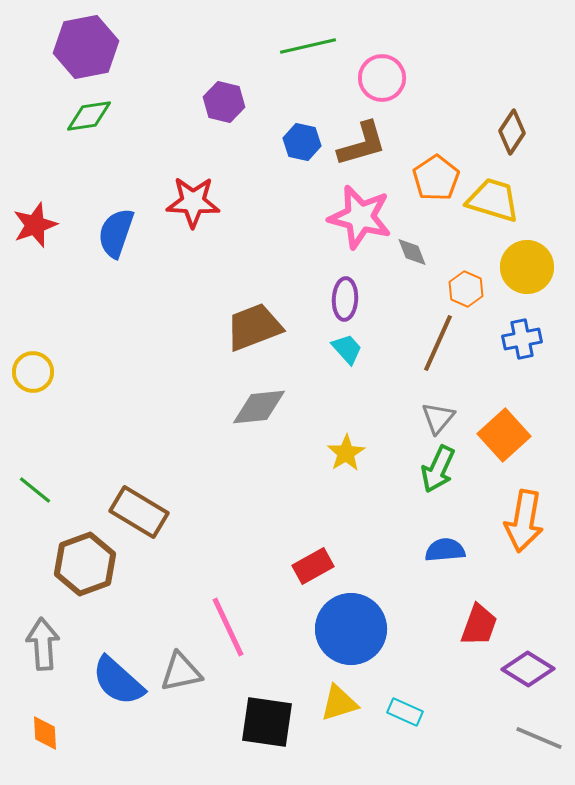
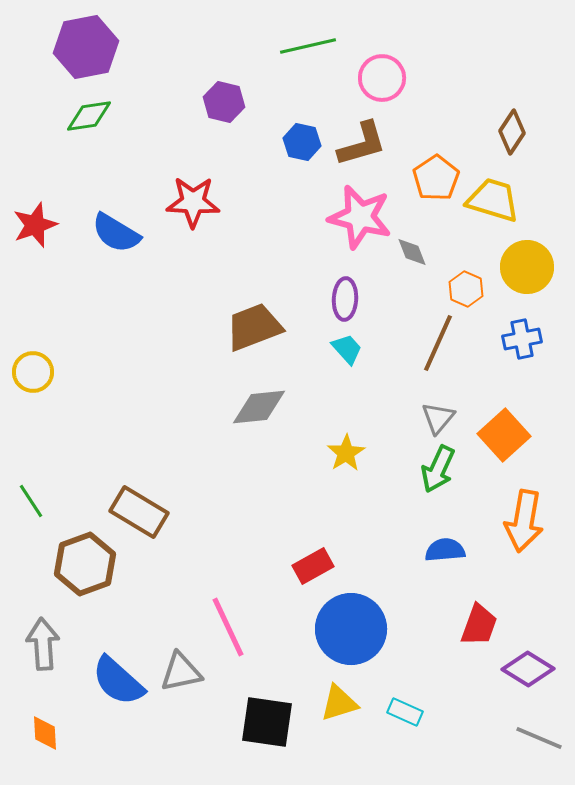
blue semicircle at (116, 233): rotated 78 degrees counterclockwise
green line at (35, 490): moved 4 px left, 11 px down; rotated 18 degrees clockwise
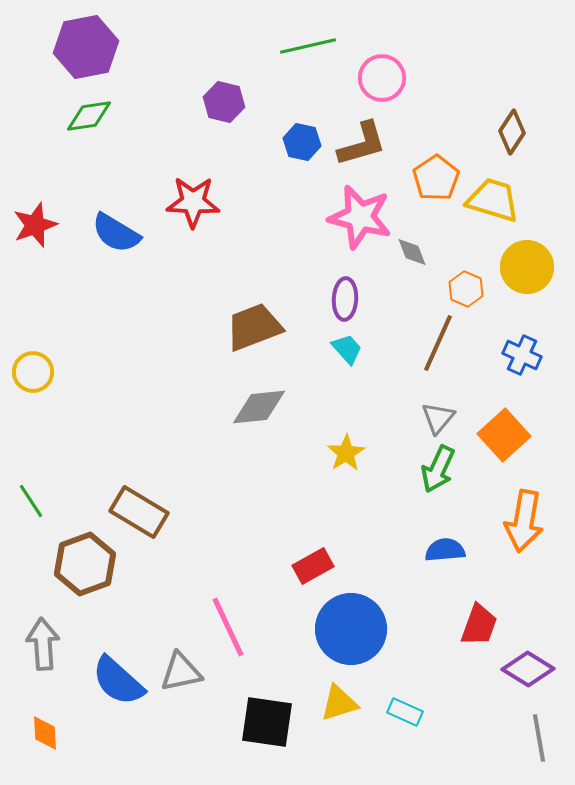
blue cross at (522, 339): moved 16 px down; rotated 36 degrees clockwise
gray line at (539, 738): rotated 57 degrees clockwise
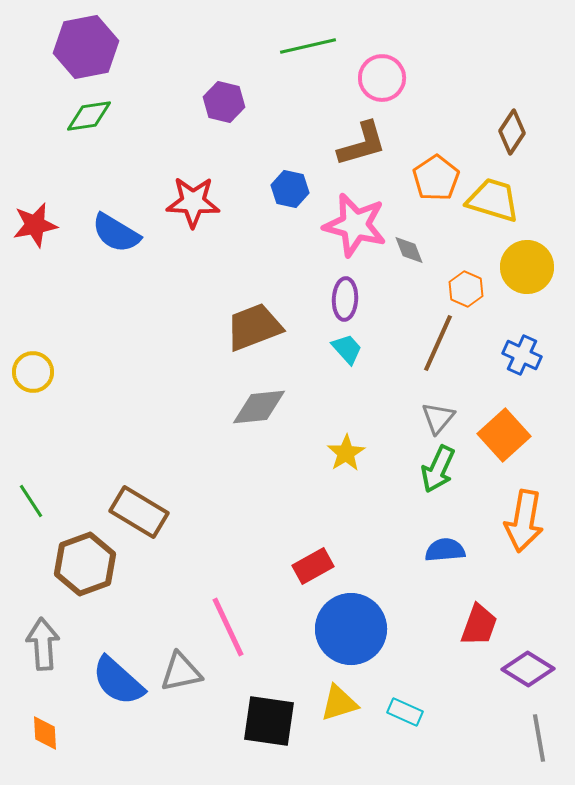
blue hexagon at (302, 142): moved 12 px left, 47 px down
pink star at (360, 217): moved 5 px left, 8 px down
red star at (35, 225): rotated 9 degrees clockwise
gray diamond at (412, 252): moved 3 px left, 2 px up
black square at (267, 722): moved 2 px right, 1 px up
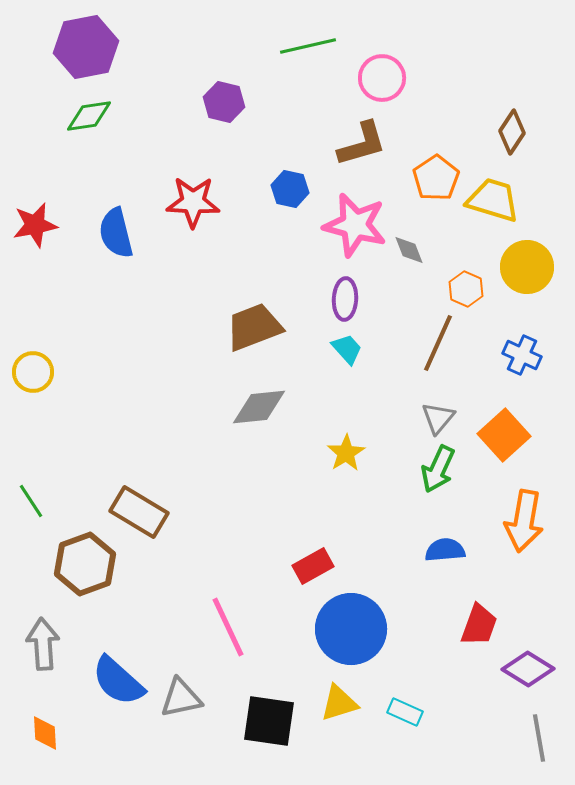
blue semicircle at (116, 233): rotated 45 degrees clockwise
gray triangle at (181, 672): moved 26 px down
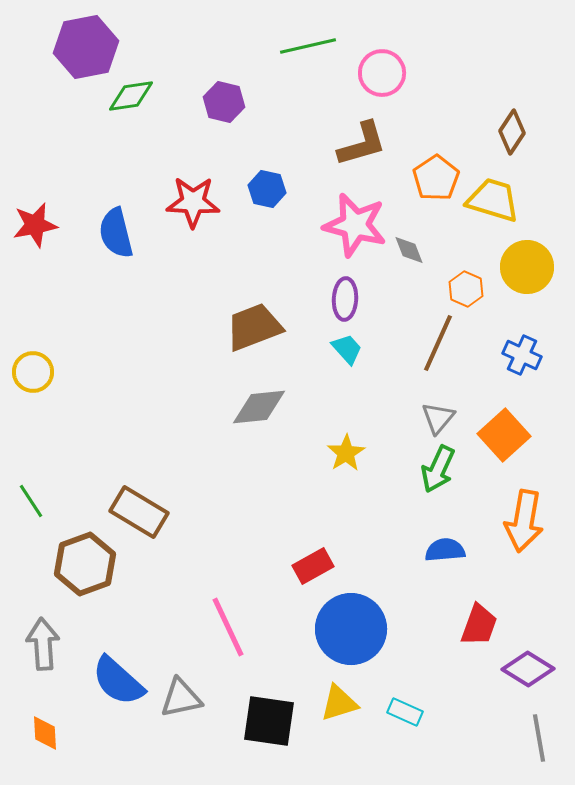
pink circle at (382, 78): moved 5 px up
green diamond at (89, 116): moved 42 px right, 20 px up
blue hexagon at (290, 189): moved 23 px left
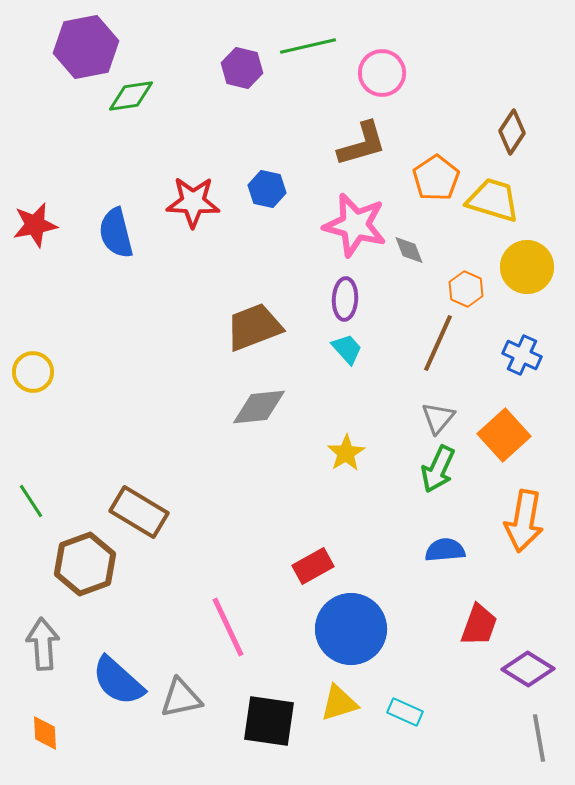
purple hexagon at (224, 102): moved 18 px right, 34 px up
